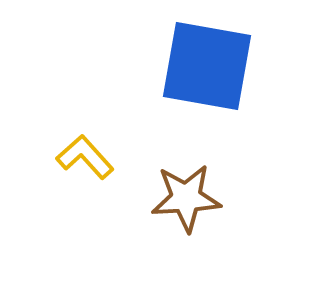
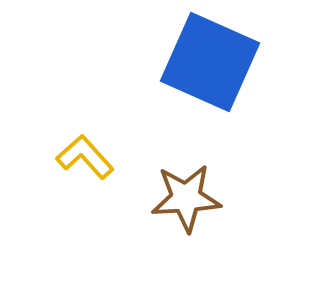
blue square: moved 3 px right, 4 px up; rotated 14 degrees clockwise
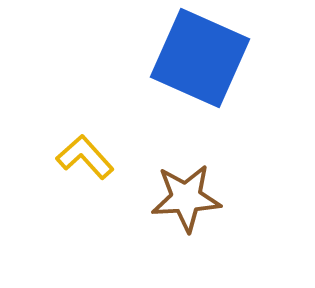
blue square: moved 10 px left, 4 px up
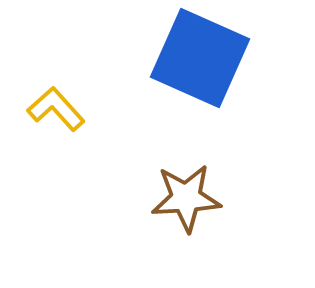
yellow L-shape: moved 29 px left, 48 px up
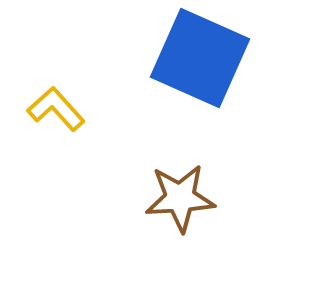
brown star: moved 6 px left
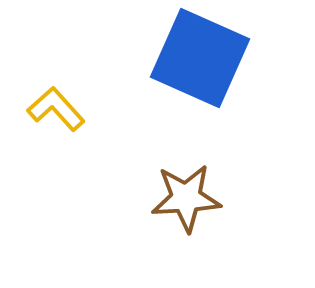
brown star: moved 6 px right
